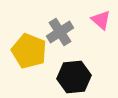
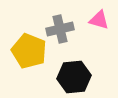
pink triangle: moved 2 px left; rotated 25 degrees counterclockwise
gray cross: moved 3 px up; rotated 20 degrees clockwise
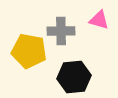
gray cross: moved 1 px right, 2 px down; rotated 12 degrees clockwise
yellow pentagon: rotated 12 degrees counterclockwise
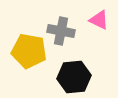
pink triangle: rotated 10 degrees clockwise
gray cross: rotated 12 degrees clockwise
